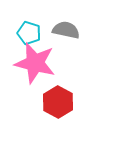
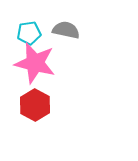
cyan pentagon: rotated 25 degrees counterclockwise
red hexagon: moved 23 px left, 3 px down
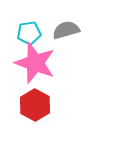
gray semicircle: rotated 28 degrees counterclockwise
pink star: rotated 6 degrees clockwise
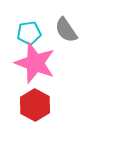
gray semicircle: rotated 108 degrees counterclockwise
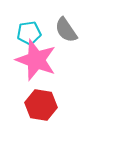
pink star: moved 1 px right, 3 px up
red hexagon: moved 6 px right; rotated 20 degrees counterclockwise
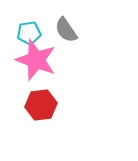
red hexagon: rotated 16 degrees counterclockwise
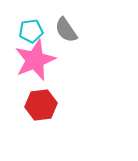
cyan pentagon: moved 2 px right, 2 px up
pink star: moved 1 px left; rotated 30 degrees clockwise
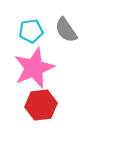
pink star: moved 1 px left, 8 px down
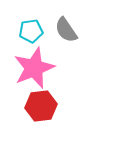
red hexagon: moved 1 px down
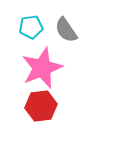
cyan pentagon: moved 4 px up
pink star: moved 8 px right
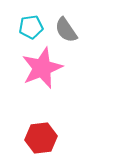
red hexagon: moved 32 px down
